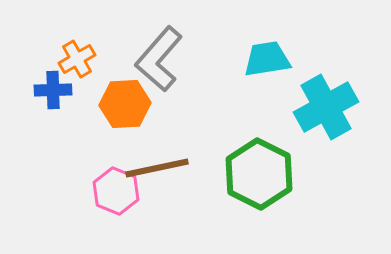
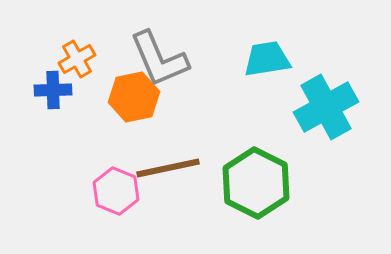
gray L-shape: rotated 64 degrees counterclockwise
orange hexagon: moved 9 px right, 7 px up; rotated 9 degrees counterclockwise
brown line: moved 11 px right
green hexagon: moved 3 px left, 9 px down
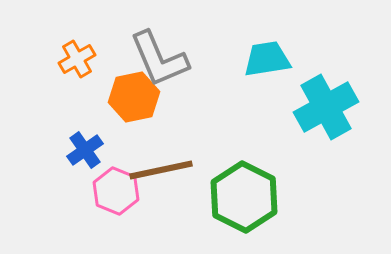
blue cross: moved 32 px right, 60 px down; rotated 33 degrees counterclockwise
brown line: moved 7 px left, 2 px down
green hexagon: moved 12 px left, 14 px down
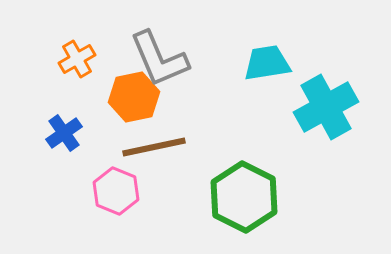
cyan trapezoid: moved 4 px down
blue cross: moved 21 px left, 17 px up
brown line: moved 7 px left, 23 px up
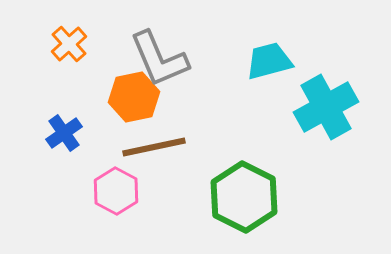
orange cross: moved 8 px left, 15 px up; rotated 12 degrees counterclockwise
cyan trapezoid: moved 2 px right, 2 px up; rotated 6 degrees counterclockwise
pink hexagon: rotated 6 degrees clockwise
